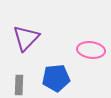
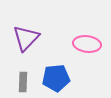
pink ellipse: moved 4 px left, 6 px up
gray rectangle: moved 4 px right, 3 px up
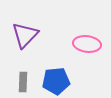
purple triangle: moved 1 px left, 3 px up
blue pentagon: moved 3 px down
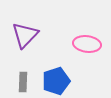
blue pentagon: rotated 12 degrees counterclockwise
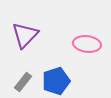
gray rectangle: rotated 36 degrees clockwise
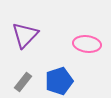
blue pentagon: moved 3 px right
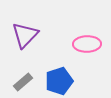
pink ellipse: rotated 8 degrees counterclockwise
gray rectangle: rotated 12 degrees clockwise
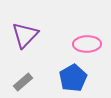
blue pentagon: moved 14 px right, 3 px up; rotated 12 degrees counterclockwise
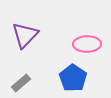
blue pentagon: rotated 8 degrees counterclockwise
gray rectangle: moved 2 px left, 1 px down
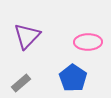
purple triangle: moved 2 px right, 1 px down
pink ellipse: moved 1 px right, 2 px up
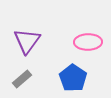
purple triangle: moved 5 px down; rotated 8 degrees counterclockwise
gray rectangle: moved 1 px right, 4 px up
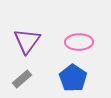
pink ellipse: moved 9 px left
